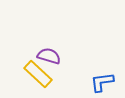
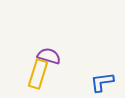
yellow rectangle: rotated 64 degrees clockwise
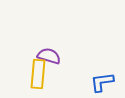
yellow rectangle: rotated 12 degrees counterclockwise
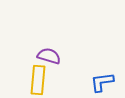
yellow rectangle: moved 6 px down
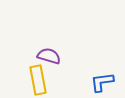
yellow rectangle: rotated 16 degrees counterclockwise
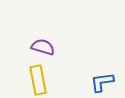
purple semicircle: moved 6 px left, 9 px up
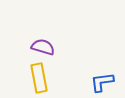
yellow rectangle: moved 1 px right, 2 px up
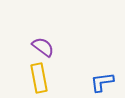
purple semicircle: rotated 20 degrees clockwise
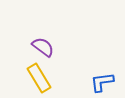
yellow rectangle: rotated 20 degrees counterclockwise
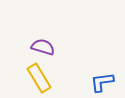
purple semicircle: rotated 20 degrees counterclockwise
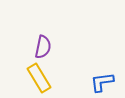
purple semicircle: rotated 85 degrees clockwise
